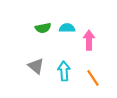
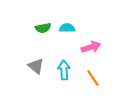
pink arrow: moved 2 px right, 7 px down; rotated 72 degrees clockwise
cyan arrow: moved 1 px up
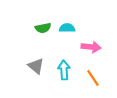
pink arrow: rotated 24 degrees clockwise
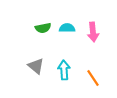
pink arrow: moved 2 px right, 15 px up; rotated 78 degrees clockwise
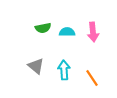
cyan semicircle: moved 4 px down
orange line: moved 1 px left
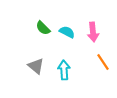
green semicircle: rotated 56 degrees clockwise
cyan semicircle: rotated 28 degrees clockwise
orange line: moved 11 px right, 16 px up
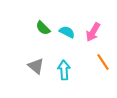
pink arrow: rotated 36 degrees clockwise
